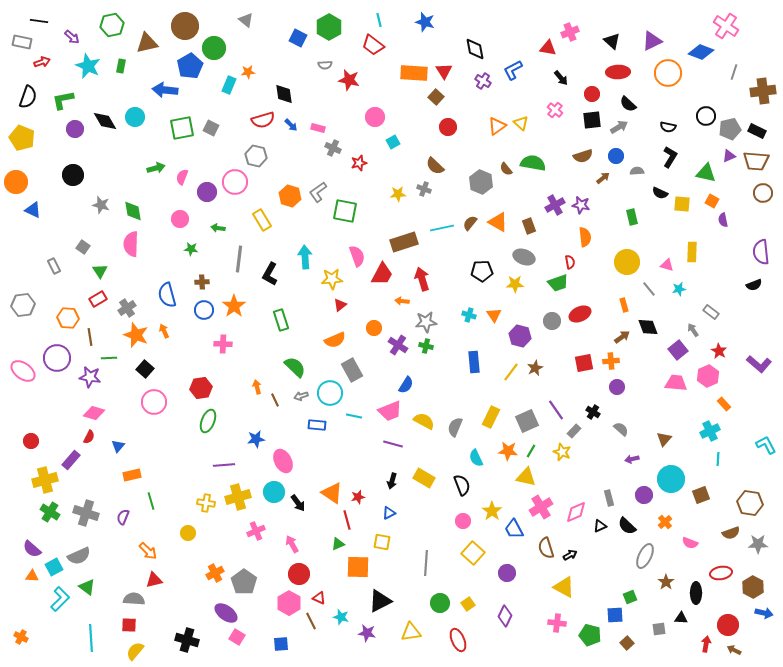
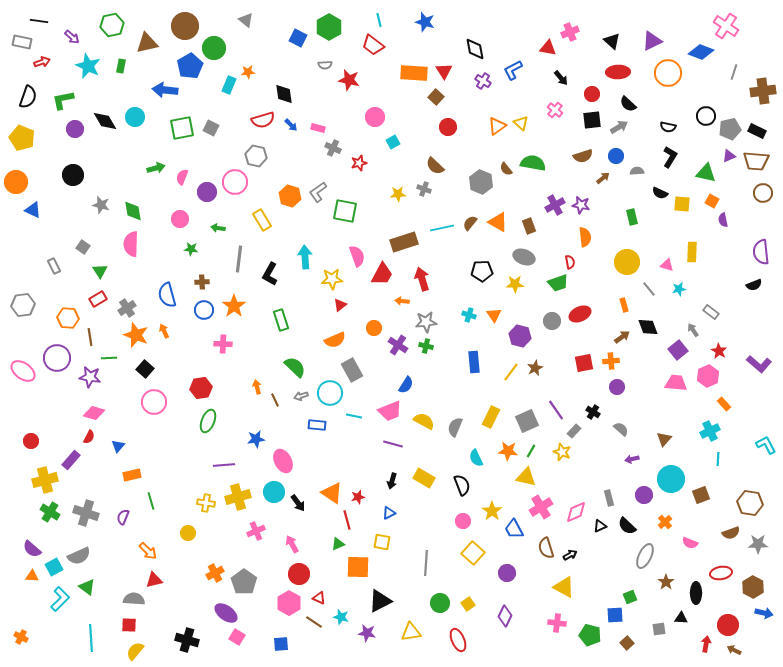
brown line at (311, 621): moved 3 px right, 1 px down; rotated 30 degrees counterclockwise
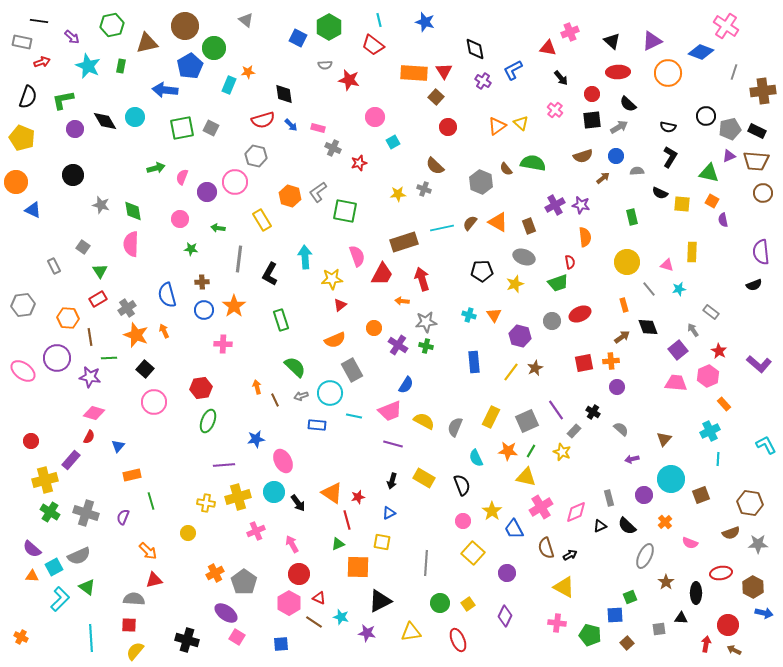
green triangle at (706, 173): moved 3 px right
yellow star at (515, 284): rotated 18 degrees counterclockwise
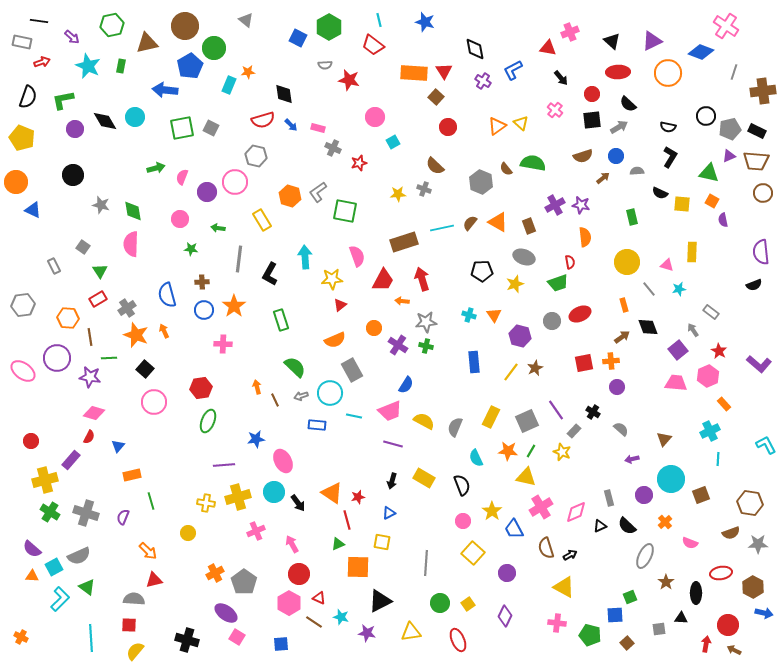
red trapezoid at (382, 274): moved 1 px right, 6 px down
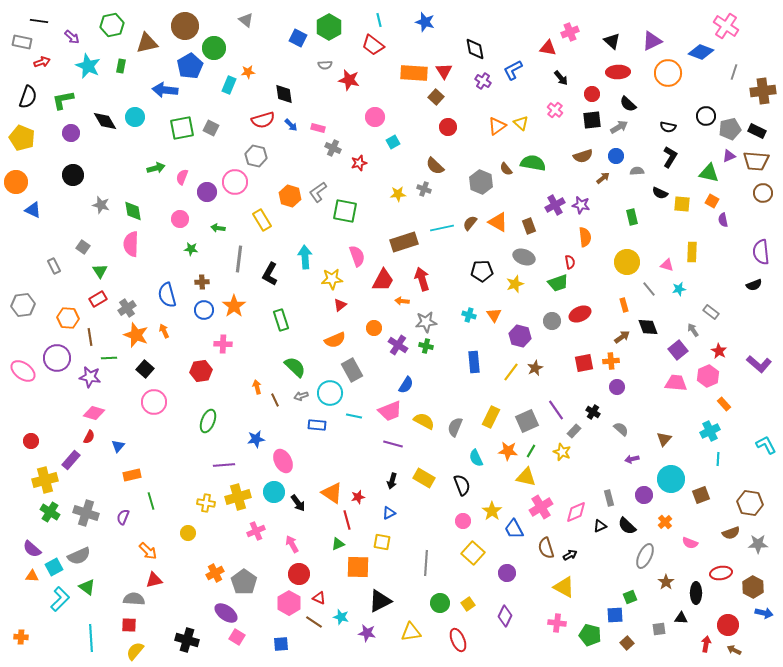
purple circle at (75, 129): moved 4 px left, 4 px down
red hexagon at (201, 388): moved 17 px up
orange cross at (21, 637): rotated 24 degrees counterclockwise
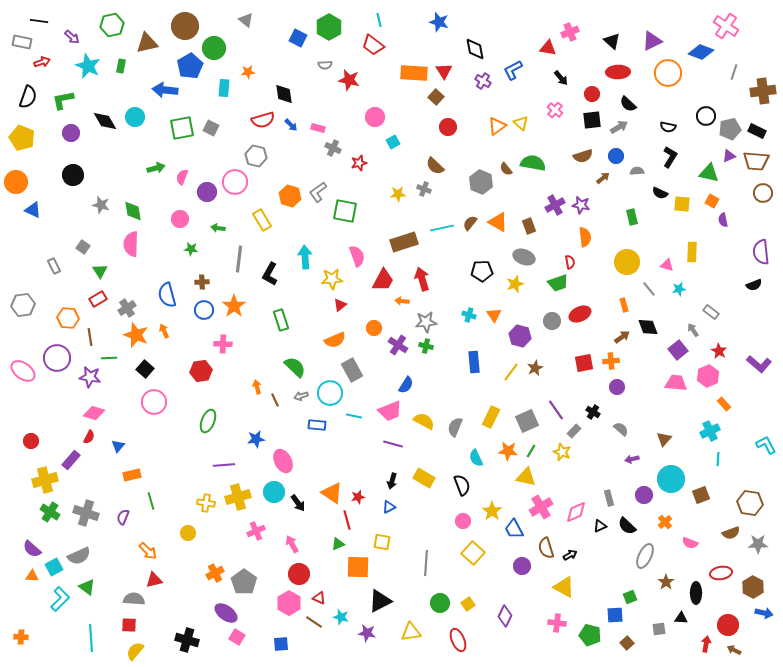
blue star at (425, 22): moved 14 px right
cyan rectangle at (229, 85): moved 5 px left, 3 px down; rotated 18 degrees counterclockwise
blue triangle at (389, 513): moved 6 px up
purple circle at (507, 573): moved 15 px right, 7 px up
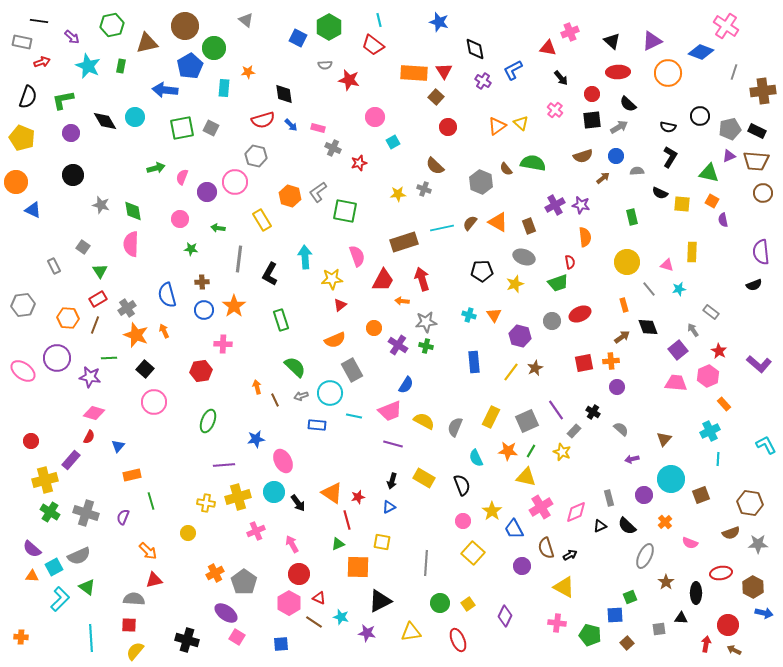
black circle at (706, 116): moved 6 px left
brown line at (90, 337): moved 5 px right, 12 px up; rotated 30 degrees clockwise
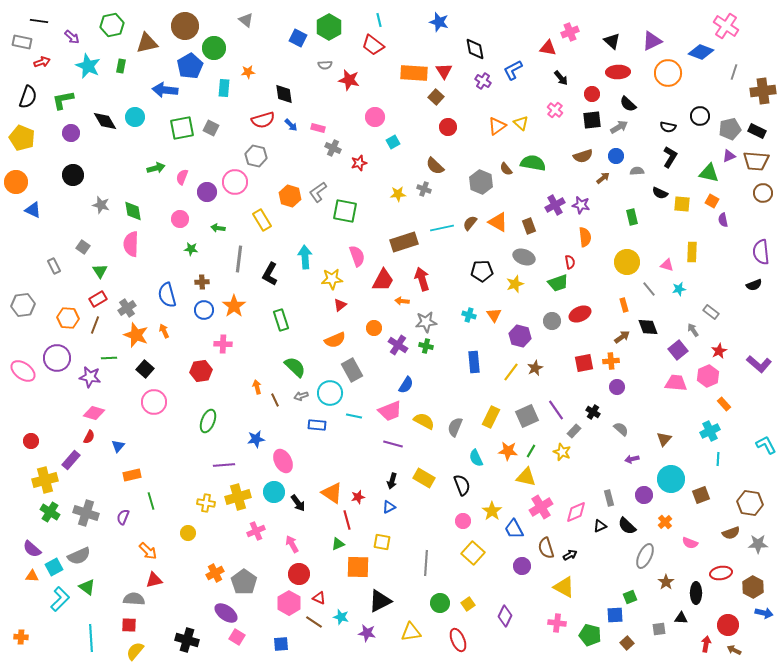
red star at (719, 351): rotated 14 degrees clockwise
gray square at (527, 421): moved 5 px up
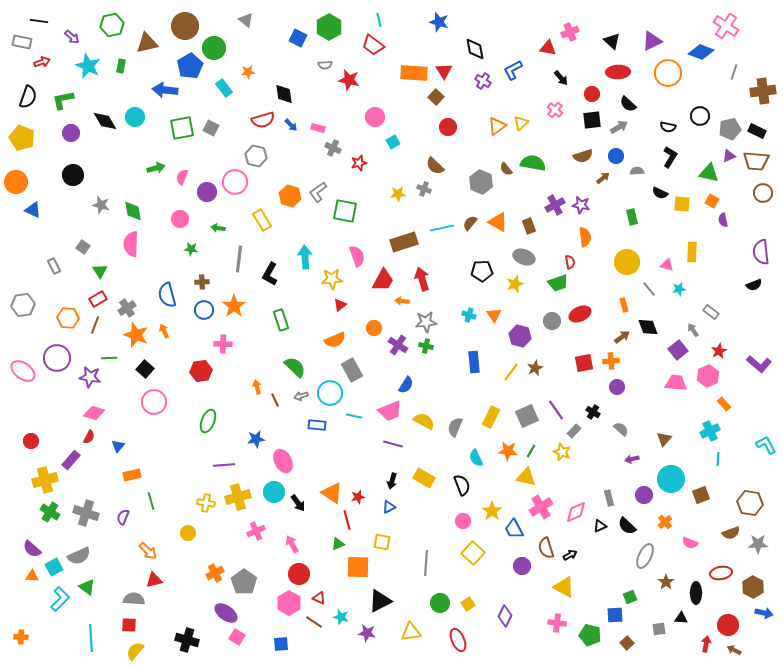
cyan rectangle at (224, 88): rotated 42 degrees counterclockwise
yellow triangle at (521, 123): rotated 35 degrees clockwise
